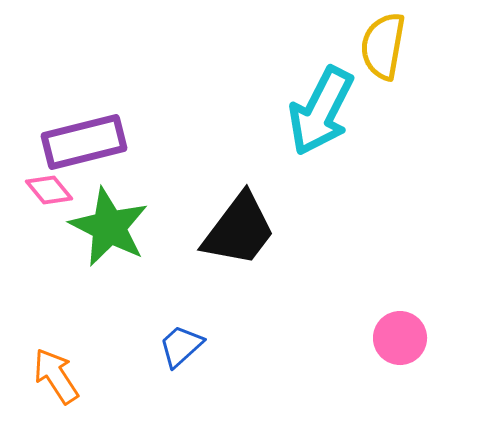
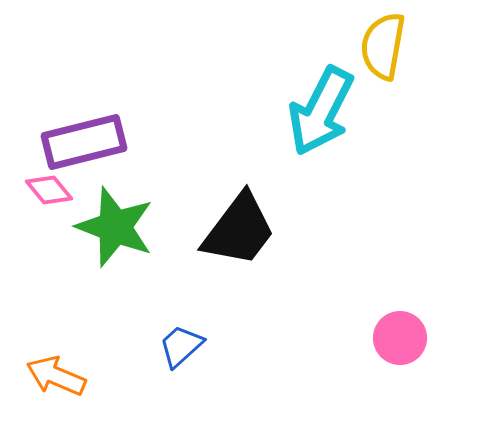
green star: moved 6 px right; rotated 6 degrees counterclockwise
orange arrow: rotated 34 degrees counterclockwise
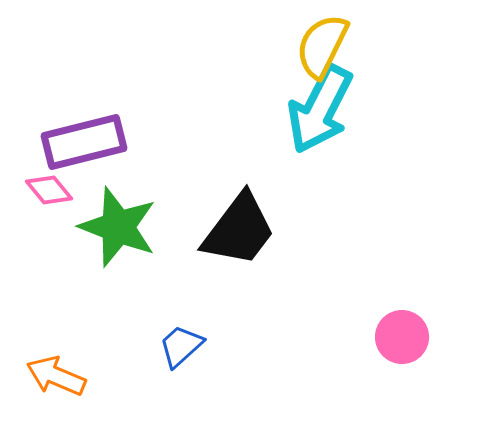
yellow semicircle: moved 61 px left; rotated 16 degrees clockwise
cyan arrow: moved 1 px left, 2 px up
green star: moved 3 px right
pink circle: moved 2 px right, 1 px up
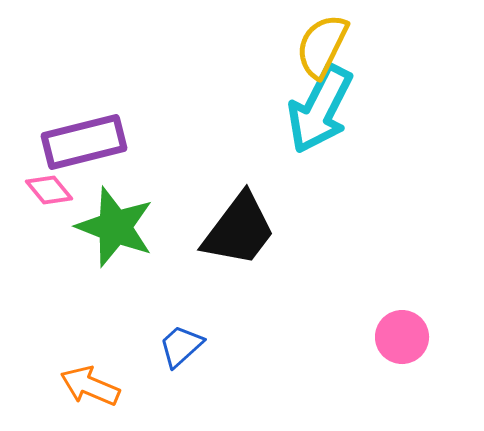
green star: moved 3 px left
orange arrow: moved 34 px right, 10 px down
